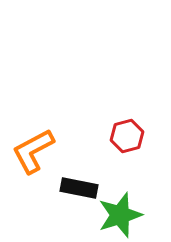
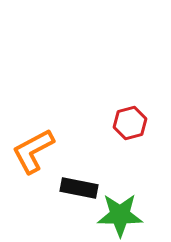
red hexagon: moved 3 px right, 13 px up
green star: rotated 18 degrees clockwise
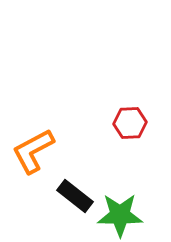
red hexagon: rotated 12 degrees clockwise
black rectangle: moved 4 px left, 8 px down; rotated 27 degrees clockwise
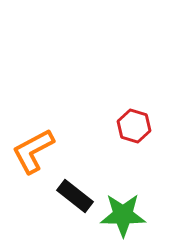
red hexagon: moved 4 px right, 3 px down; rotated 20 degrees clockwise
green star: moved 3 px right
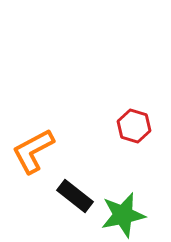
green star: rotated 12 degrees counterclockwise
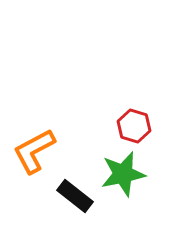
orange L-shape: moved 1 px right
green star: moved 41 px up
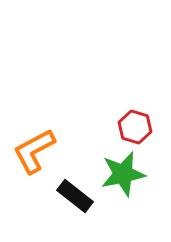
red hexagon: moved 1 px right, 1 px down
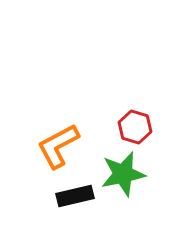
orange L-shape: moved 24 px right, 5 px up
black rectangle: rotated 51 degrees counterclockwise
